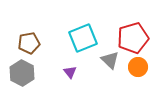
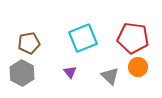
red pentagon: rotated 24 degrees clockwise
gray triangle: moved 16 px down
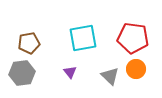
cyan square: rotated 12 degrees clockwise
orange circle: moved 2 px left, 2 px down
gray hexagon: rotated 25 degrees clockwise
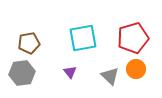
red pentagon: rotated 24 degrees counterclockwise
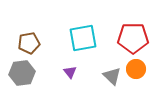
red pentagon: rotated 16 degrees clockwise
gray triangle: moved 2 px right
